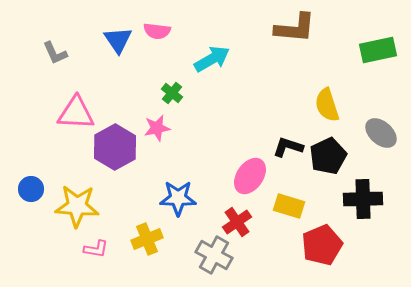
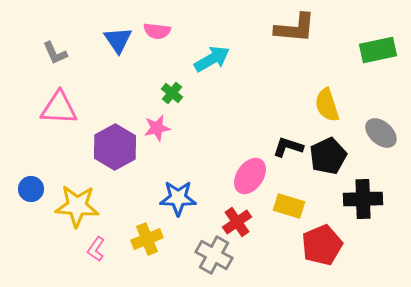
pink triangle: moved 17 px left, 5 px up
pink L-shape: rotated 115 degrees clockwise
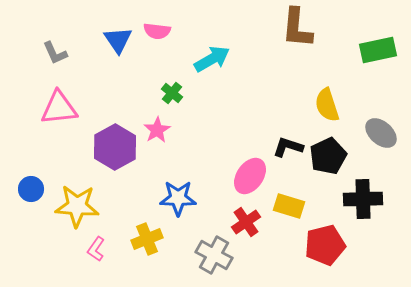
brown L-shape: moved 2 px right; rotated 90 degrees clockwise
pink triangle: rotated 9 degrees counterclockwise
pink star: moved 2 px down; rotated 20 degrees counterclockwise
red cross: moved 9 px right
red pentagon: moved 3 px right; rotated 9 degrees clockwise
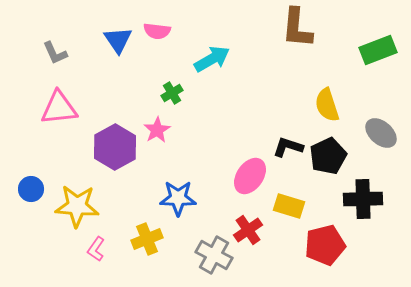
green rectangle: rotated 9 degrees counterclockwise
green cross: rotated 20 degrees clockwise
red cross: moved 2 px right, 8 px down
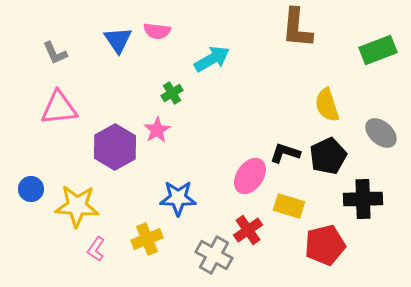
black L-shape: moved 3 px left, 6 px down
